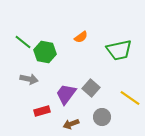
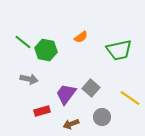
green hexagon: moved 1 px right, 2 px up
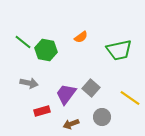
gray arrow: moved 4 px down
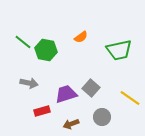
purple trapezoid: rotated 35 degrees clockwise
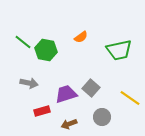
brown arrow: moved 2 px left
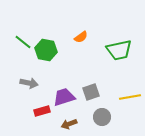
gray square: moved 4 px down; rotated 30 degrees clockwise
purple trapezoid: moved 2 px left, 3 px down
yellow line: moved 1 px up; rotated 45 degrees counterclockwise
